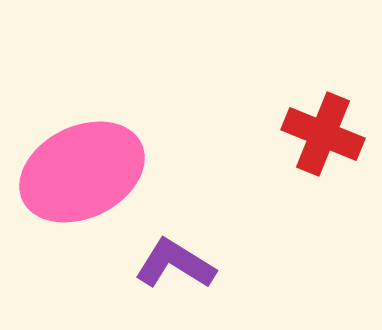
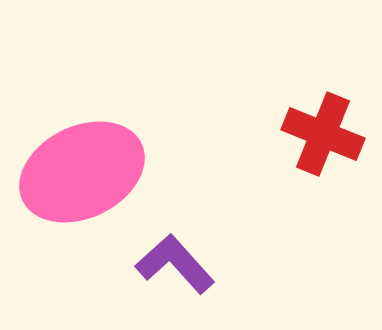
purple L-shape: rotated 16 degrees clockwise
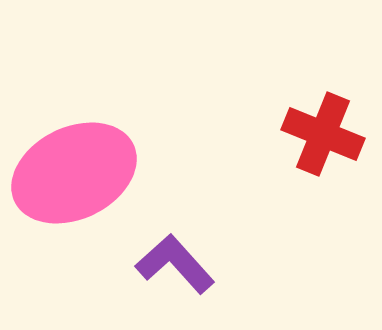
pink ellipse: moved 8 px left, 1 px down
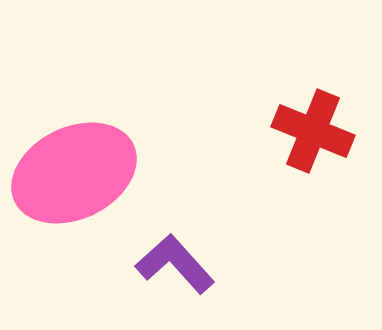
red cross: moved 10 px left, 3 px up
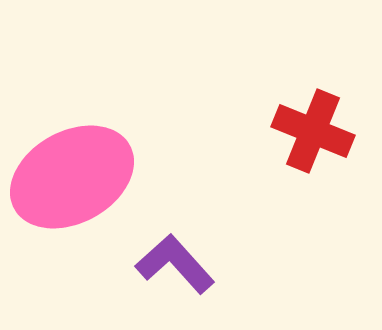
pink ellipse: moved 2 px left, 4 px down; rotated 3 degrees counterclockwise
